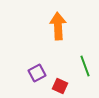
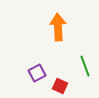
orange arrow: moved 1 px down
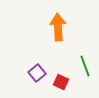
purple square: rotated 12 degrees counterclockwise
red square: moved 1 px right, 4 px up
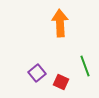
orange arrow: moved 2 px right, 4 px up
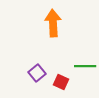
orange arrow: moved 7 px left
green line: rotated 70 degrees counterclockwise
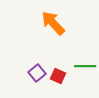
orange arrow: rotated 40 degrees counterclockwise
red square: moved 3 px left, 6 px up
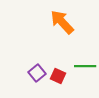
orange arrow: moved 9 px right, 1 px up
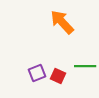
purple square: rotated 18 degrees clockwise
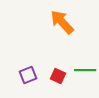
green line: moved 4 px down
purple square: moved 9 px left, 2 px down
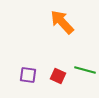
green line: rotated 15 degrees clockwise
purple square: rotated 30 degrees clockwise
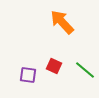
green line: rotated 25 degrees clockwise
red square: moved 4 px left, 10 px up
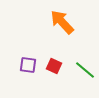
purple square: moved 10 px up
